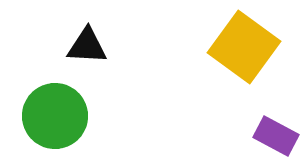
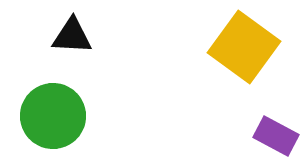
black triangle: moved 15 px left, 10 px up
green circle: moved 2 px left
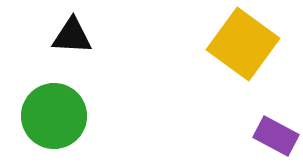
yellow square: moved 1 px left, 3 px up
green circle: moved 1 px right
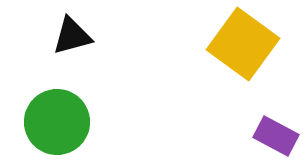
black triangle: rotated 18 degrees counterclockwise
green circle: moved 3 px right, 6 px down
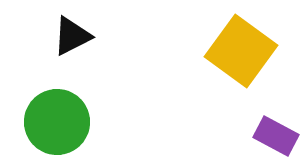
black triangle: rotated 12 degrees counterclockwise
yellow square: moved 2 px left, 7 px down
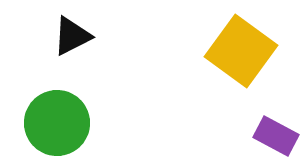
green circle: moved 1 px down
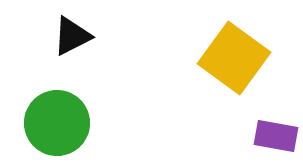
yellow square: moved 7 px left, 7 px down
purple rectangle: rotated 18 degrees counterclockwise
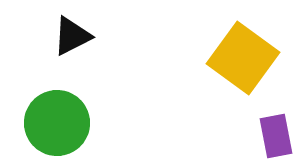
yellow square: moved 9 px right
purple rectangle: rotated 69 degrees clockwise
